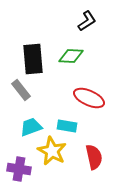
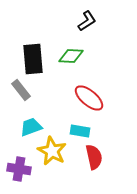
red ellipse: rotated 16 degrees clockwise
cyan rectangle: moved 13 px right, 5 px down
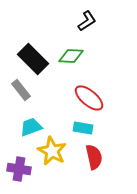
black rectangle: rotated 40 degrees counterclockwise
cyan rectangle: moved 3 px right, 3 px up
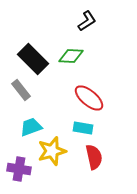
yellow star: rotated 28 degrees clockwise
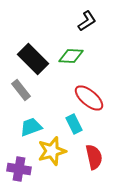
cyan rectangle: moved 9 px left, 4 px up; rotated 54 degrees clockwise
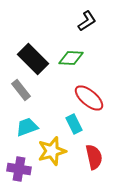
green diamond: moved 2 px down
cyan trapezoid: moved 4 px left
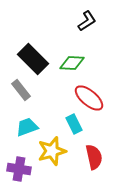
green diamond: moved 1 px right, 5 px down
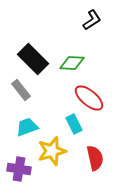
black L-shape: moved 5 px right, 1 px up
red semicircle: moved 1 px right, 1 px down
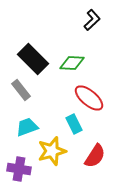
black L-shape: rotated 10 degrees counterclockwise
red semicircle: moved 2 px up; rotated 45 degrees clockwise
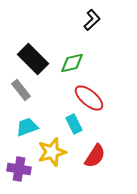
green diamond: rotated 15 degrees counterclockwise
yellow star: moved 1 px down
